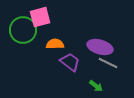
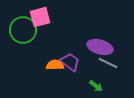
orange semicircle: moved 21 px down
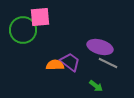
pink square: rotated 10 degrees clockwise
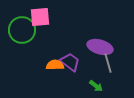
green circle: moved 1 px left
gray line: rotated 48 degrees clockwise
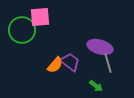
orange semicircle: rotated 132 degrees clockwise
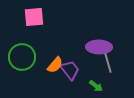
pink square: moved 6 px left
green circle: moved 27 px down
purple ellipse: moved 1 px left; rotated 15 degrees counterclockwise
purple trapezoid: moved 8 px down; rotated 15 degrees clockwise
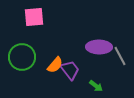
gray line: moved 12 px right, 7 px up; rotated 12 degrees counterclockwise
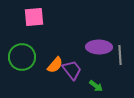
gray line: moved 1 px up; rotated 24 degrees clockwise
purple trapezoid: moved 2 px right
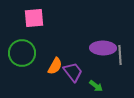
pink square: moved 1 px down
purple ellipse: moved 4 px right, 1 px down
green circle: moved 4 px up
orange semicircle: moved 1 px down; rotated 12 degrees counterclockwise
purple trapezoid: moved 1 px right, 2 px down
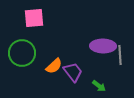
purple ellipse: moved 2 px up
orange semicircle: moved 1 px left; rotated 18 degrees clockwise
green arrow: moved 3 px right
